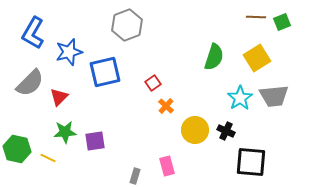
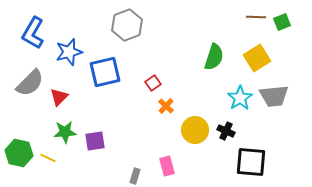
green hexagon: moved 2 px right, 4 px down
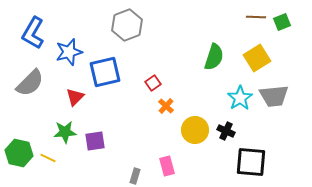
red triangle: moved 16 px right
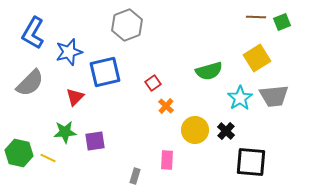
green semicircle: moved 5 px left, 14 px down; rotated 56 degrees clockwise
black cross: rotated 18 degrees clockwise
pink rectangle: moved 6 px up; rotated 18 degrees clockwise
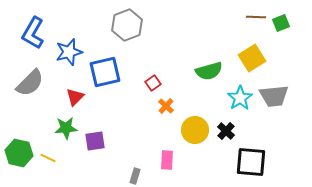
green square: moved 1 px left, 1 px down
yellow square: moved 5 px left
green star: moved 1 px right, 4 px up
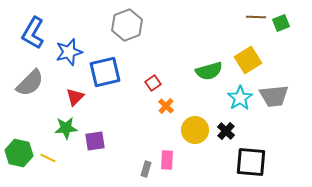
yellow square: moved 4 px left, 2 px down
gray rectangle: moved 11 px right, 7 px up
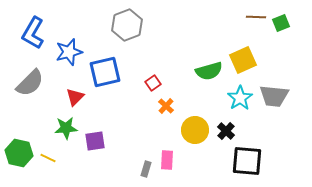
yellow square: moved 5 px left; rotated 8 degrees clockwise
gray trapezoid: rotated 12 degrees clockwise
black square: moved 4 px left, 1 px up
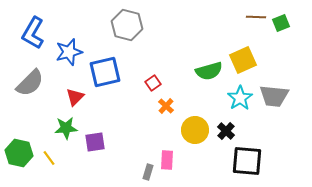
gray hexagon: rotated 24 degrees counterclockwise
purple square: moved 1 px down
yellow line: moved 1 px right; rotated 28 degrees clockwise
gray rectangle: moved 2 px right, 3 px down
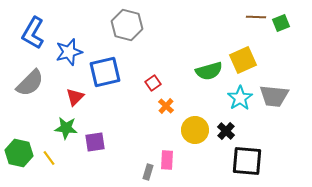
green star: rotated 10 degrees clockwise
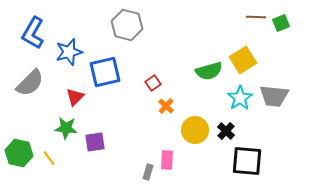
yellow square: rotated 8 degrees counterclockwise
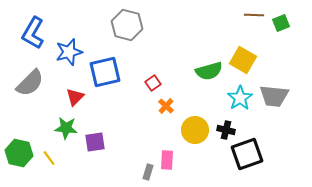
brown line: moved 2 px left, 2 px up
yellow square: rotated 28 degrees counterclockwise
black cross: moved 1 px up; rotated 30 degrees counterclockwise
black square: moved 7 px up; rotated 24 degrees counterclockwise
